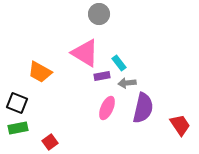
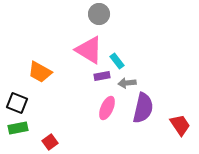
pink triangle: moved 4 px right, 3 px up
cyan rectangle: moved 2 px left, 2 px up
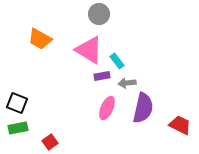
orange trapezoid: moved 33 px up
red trapezoid: rotated 30 degrees counterclockwise
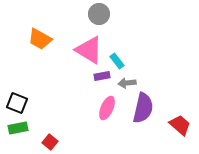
red trapezoid: rotated 15 degrees clockwise
red square: rotated 14 degrees counterclockwise
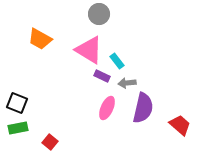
purple rectangle: rotated 35 degrees clockwise
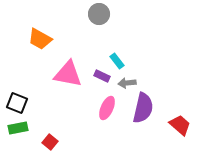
pink triangle: moved 21 px left, 24 px down; rotated 20 degrees counterclockwise
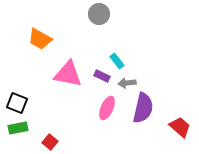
red trapezoid: moved 2 px down
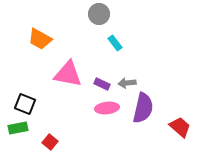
cyan rectangle: moved 2 px left, 18 px up
purple rectangle: moved 8 px down
black square: moved 8 px right, 1 px down
pink ellipse: rotated 60 degrees clockwise
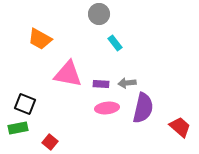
purple rectangle: moved 1 px left; rotated 21 degrees counterclockwise
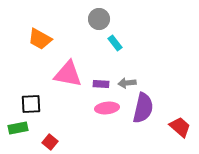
gray circle: moved 5 px down
black square: moved 6 px right; rotated 25 degrees counterclockwise
